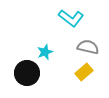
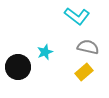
cyan L-shape: moved 6 px right, 2 px up
black circle: moved 9 px left, 6 px up
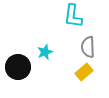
cyan L-shape: moved 4 px left; rotated 60 degrees clockwise
gray semicircle: rotated 105 degrees counterclockwise
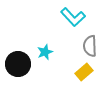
cyan L-shape: moved 1 px down; rotated 50 degrees counterclockwise
gray semicircle: moved 2 px right, 1 px up
black circle: moved 3 px up
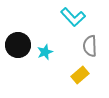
black circle: moved 19 px up
yellow rectangle: moved 4 px left, 3 px down
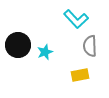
cyan L-shape: moved 3 px right, 2 px down
yellow rectangle: rotated 30 degrees clockwise
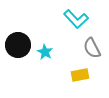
gray semicircle: moved 2 px right, 2 px down; rotated 25 degrees counterclockwise
cyan star: rotated 21 degrees counterclockwise
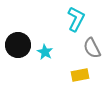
cyan L-shape: rotated 110 degrees counterclockwise
